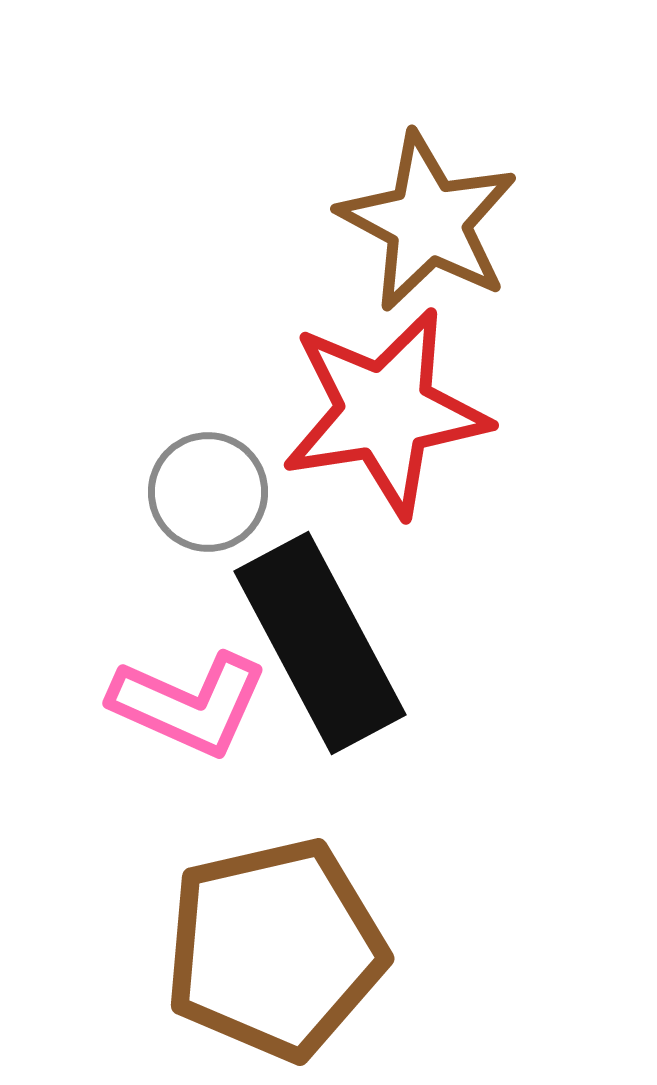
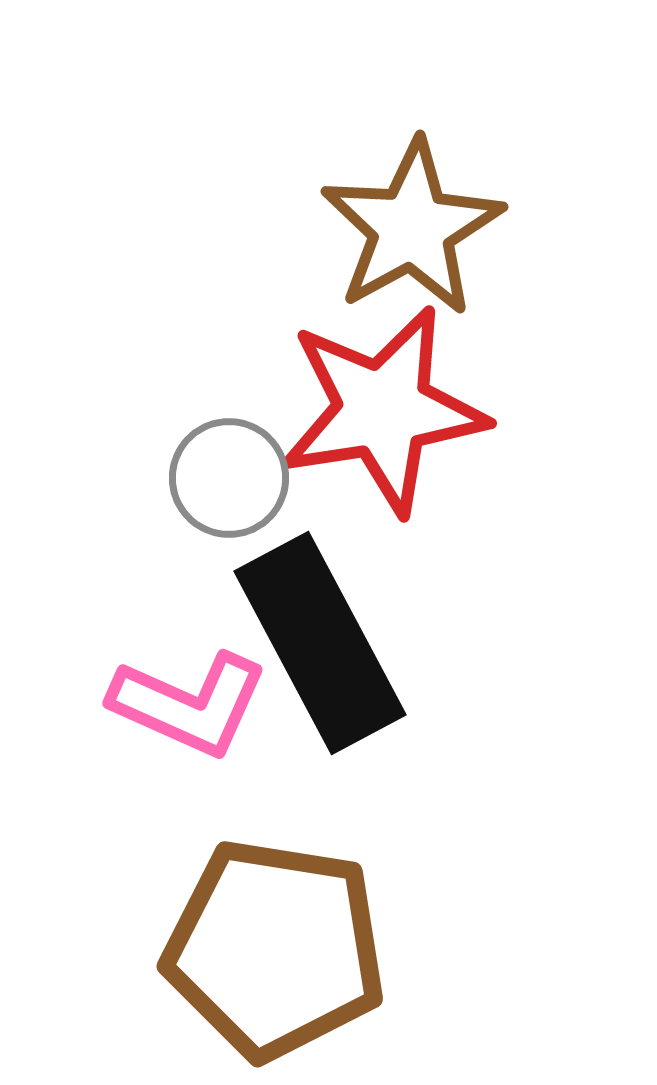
brown star: moved 16 px left, 6 px down; rotated 15 degrees clockwise
red star: moved 2 px left, 2 px up
gray circle: moved 21 px right, 14 px up
brown pentagon: rotated 22 degrees clockwise
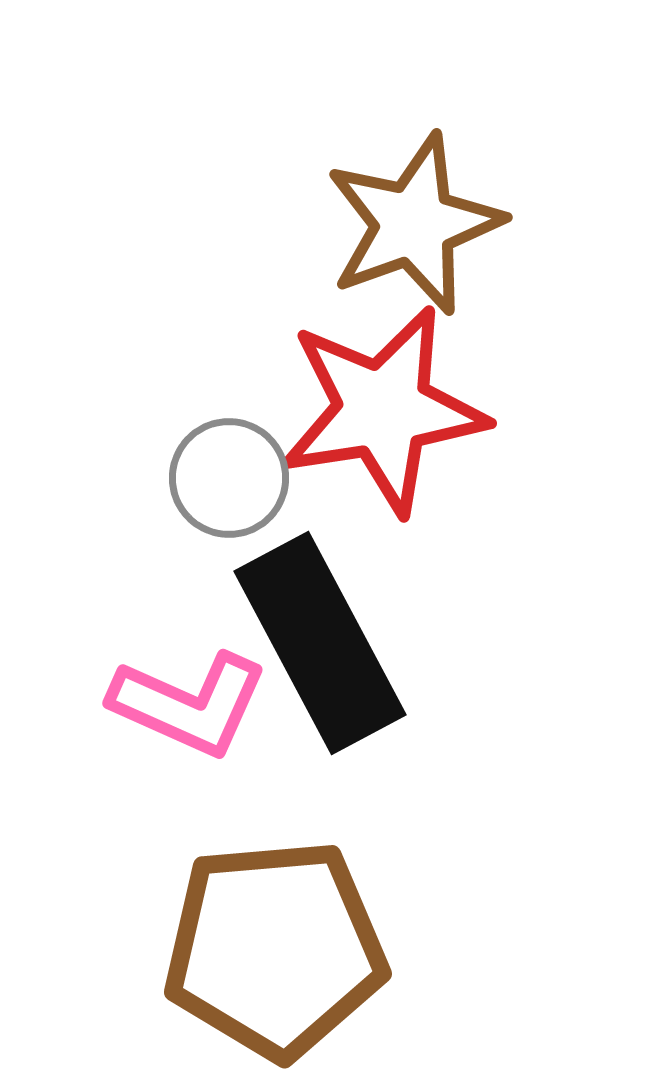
brown star: moved 2 px right, 4 px up; rotated 9 degrees clockwise
brown pentagon: rotated 14 degrees counterclockwise
